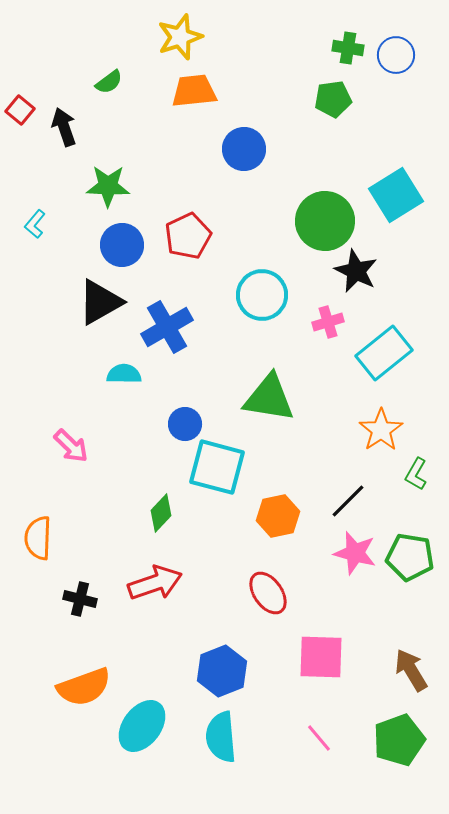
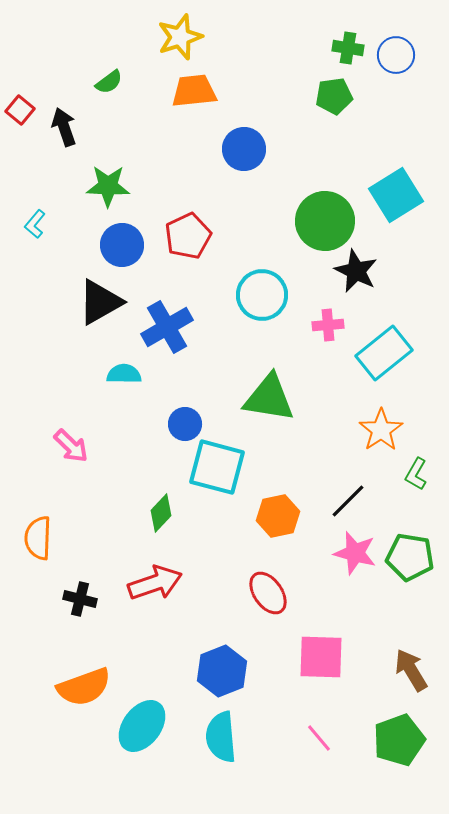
green pentagon at (333, 99): moved 1 px right, 3 px up
pink cross at (328, 322): moved 3 px down; rotated 12 degrees clockwise
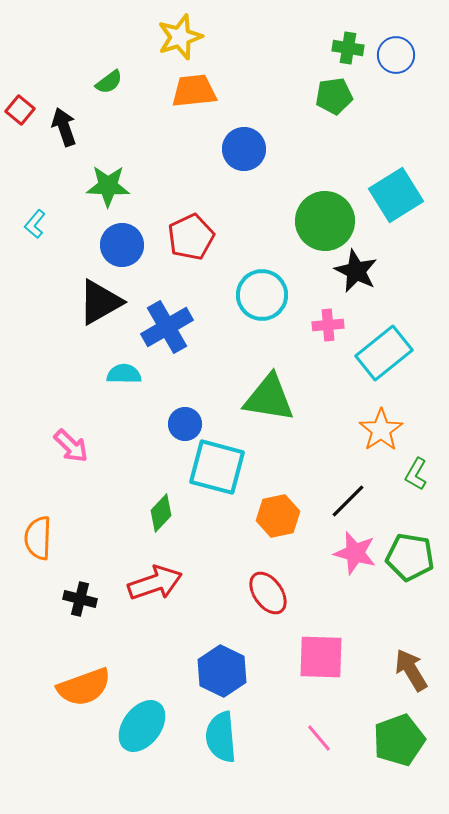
red pentagon at (188, 236): moved 3 px right, 1 px down
blue hexagon at (222, 671): rotated 12 degrees counterclockwise
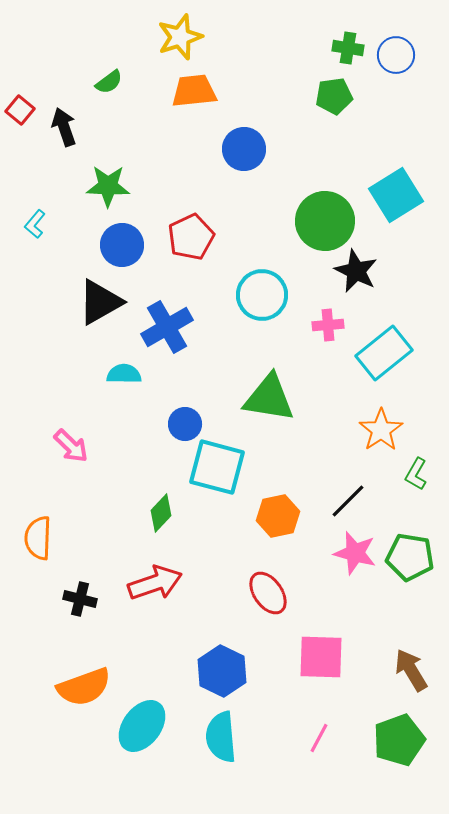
pink line at (319, 738): rotated 68 degrees clockwise
